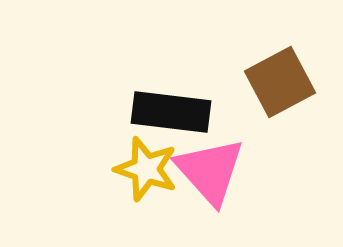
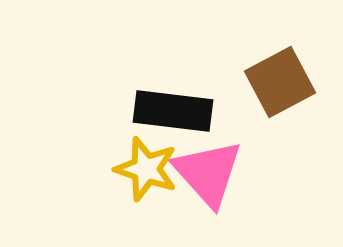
black rectangle: moved 2 px right, 1 px up
pink triangle: moved 2 px left, 2 px down
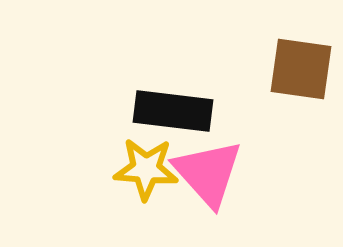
brown square: moved 21 px right, 13 px up; rotated 36 degrees clockwise
yellow star: rotated 14 degrees counterclockwise
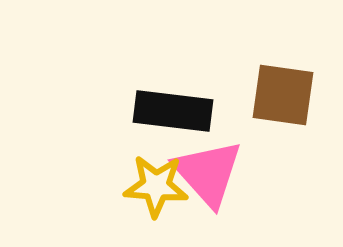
brown square: moved 18 px left, 26 px down
yellow star: moved 10 px right, 17 px down
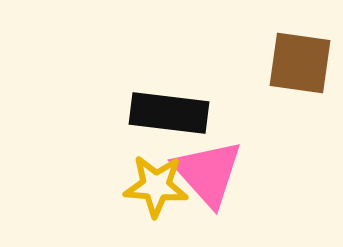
brown square: moved 17 px right, 32 px up
black rectangle: moved 4 px left, 2 px down
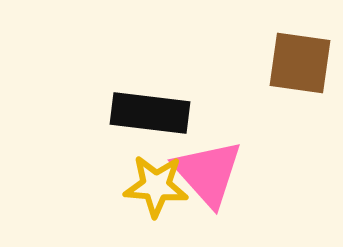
black rectangle: moved 19 px left
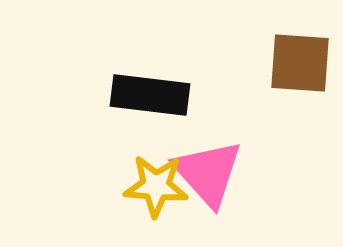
brown square: rotated 4 degrees counterclockwise
black rectangle: moved 18 px up
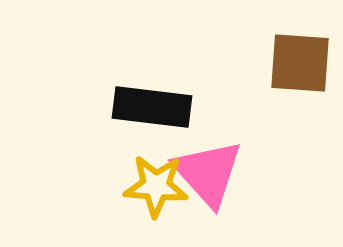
black rectangle: moved 2 px right, 12 px down
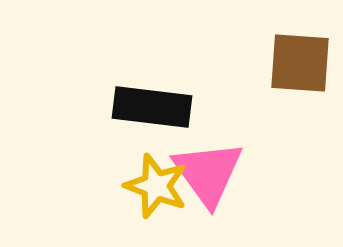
pink triangle: rotated 6 degrees clockwise
yellow star: rotated 16 degrees clockwise
